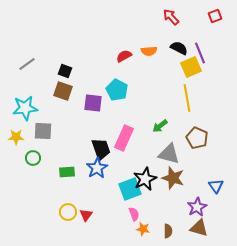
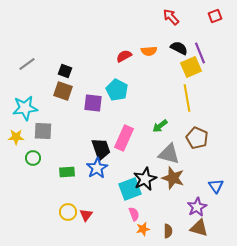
orange star: rotated 24 degrees counterclockwise
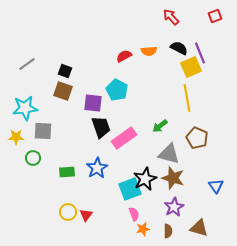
pink rectangle: rotated 30 degrees clockwise
black trapezoid: moved 22 px up
purple star: moved 23 px left
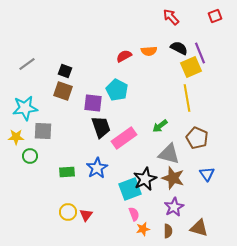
green circle: moved 3 px left, 2 px up
blue triangle: moved 9 px left, 12 px up
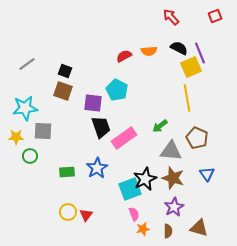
gray triangle: moved 2 px right, 3 px up; rotated 10 degrees counterclockwise
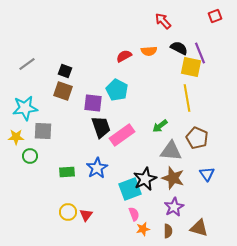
red arrow: moved 8 px left, 4 px down
yellow square: rotated 35 degrees clockwise
pink rectangle: moved 2 px left, 3 px up
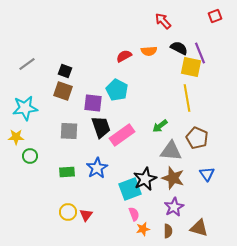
gray square: moved 26 px right
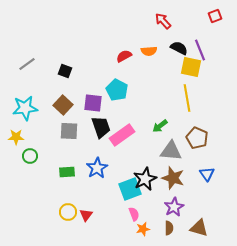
purple line: moved 3 px up
brown square: moved 14 px down; rotated 24 degrees clockwise
brown semicircle: moved 1 px right, 3 px up
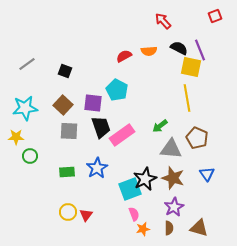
gray triangle: moved 2 px up
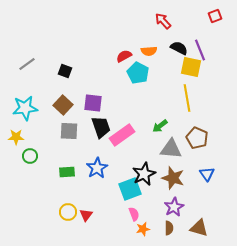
cyan pentagon: moved 21 px right, 17 px up
black star: moved 1 px left, 5 px up
